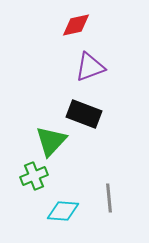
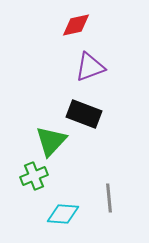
cyan diamond: moved 3 px down
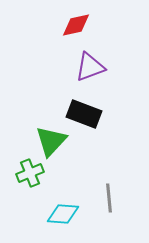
green cross: moved 4 px left, 3 px up
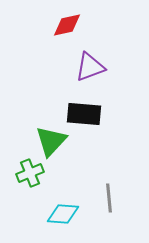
red diamond: moved 9 px left
black rectangle: rotated 16 degrees counterclockwise
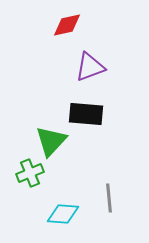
black rectangle: moved 2 px right
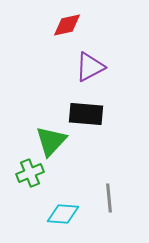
purple triangle: rotated 8 degrees counterclockwise
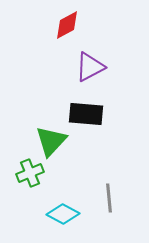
red diamond: rotated 16 degrees counterclockwise
cyan diamond: rotated 24 degrees clockwise
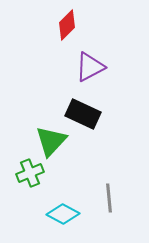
red diamond: rotated 16 degrees counterclockwise
black rectangle: moved 3 px left; rotated 20 degrees clockwise
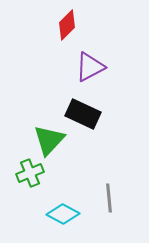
green triangle: moved 2 px left, 1 px up
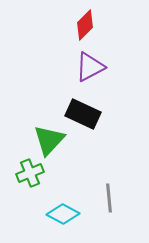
red diamond: moved 18 px right
